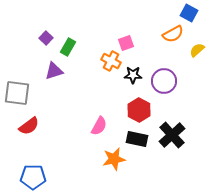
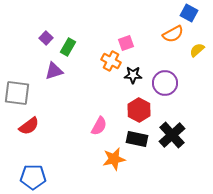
purple circle: moved 1 px right, 2 px down
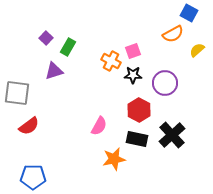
pink square: moved 7 px right, 8 px down
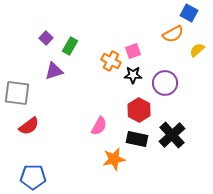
green rectangle: moved 2 px right, 1 px up
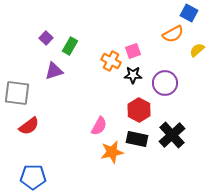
orange star: moved 2 px left, 7 px up
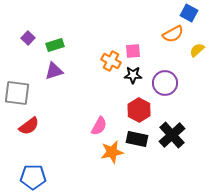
purple square: moved 18 px left
green rectangle: moved 15 px left, 1 px up; rotated 42 degrees clockwise
pink square: rotated 14 degrees clockwise
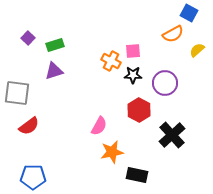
black rectangle: moved 36 px down
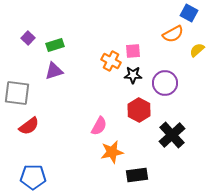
black rectangle: rotated 20 degrees counterclockwise
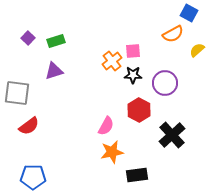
green rectangle: moved 1 px right, 4 px up
orange cross: moved 1 px right; rotated 24 degrees clockwise
pink semicircle: moved 7 px right
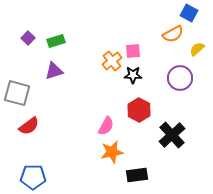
yellow semicircle: moved 1 px up
purple circle: moved 15 px right, 5 px up
gray square: rotated 8 degrees clockwise
